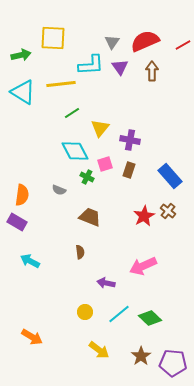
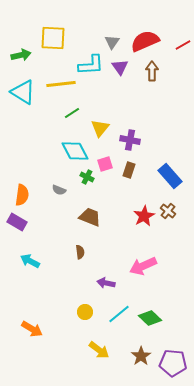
orange arrow: moved 8 px up
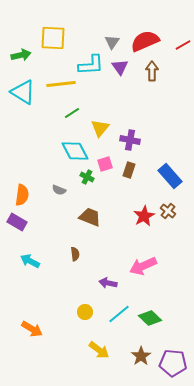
brown semicircle: moved 5 px left, 2 px down
purple arrow: moved 2 px right
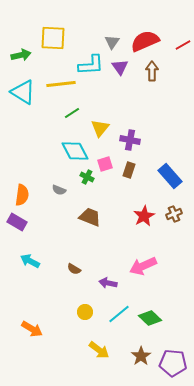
brown cross: moved 6 px right, 3 px down; rotated 28 degrees clockwise
brown semicircle: moved 1 px left, 15 px down; rotated 128 degrees clockwise
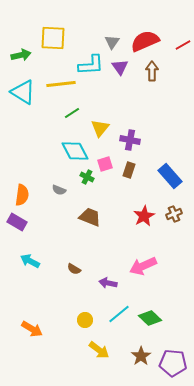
yellow circle: moved 8 px down
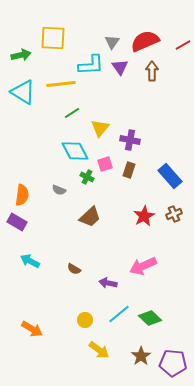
brown trapezoid: rotated 115 degrees clockwise
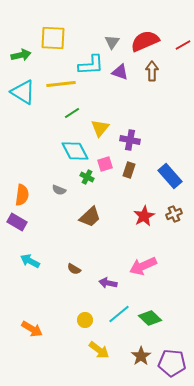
purple triangle: moved 5 px down; rotated 36 degrees counterclockwise
purple pentagon: moved 1 px left
